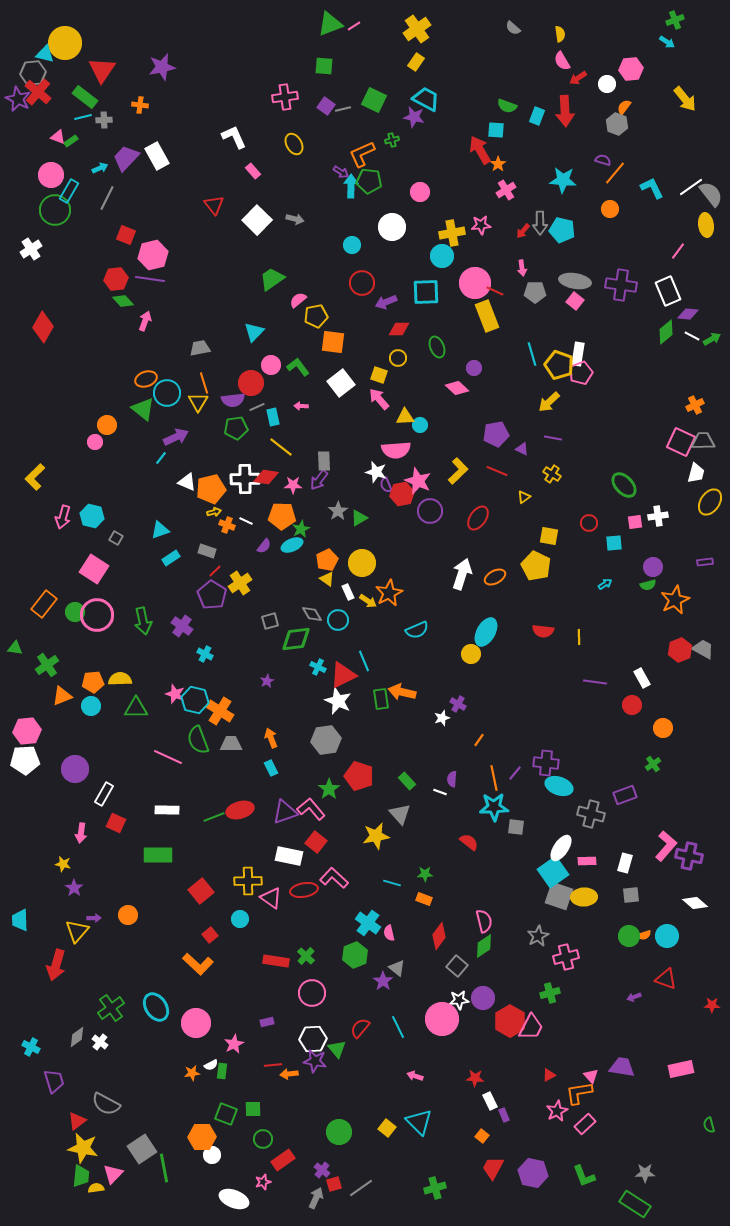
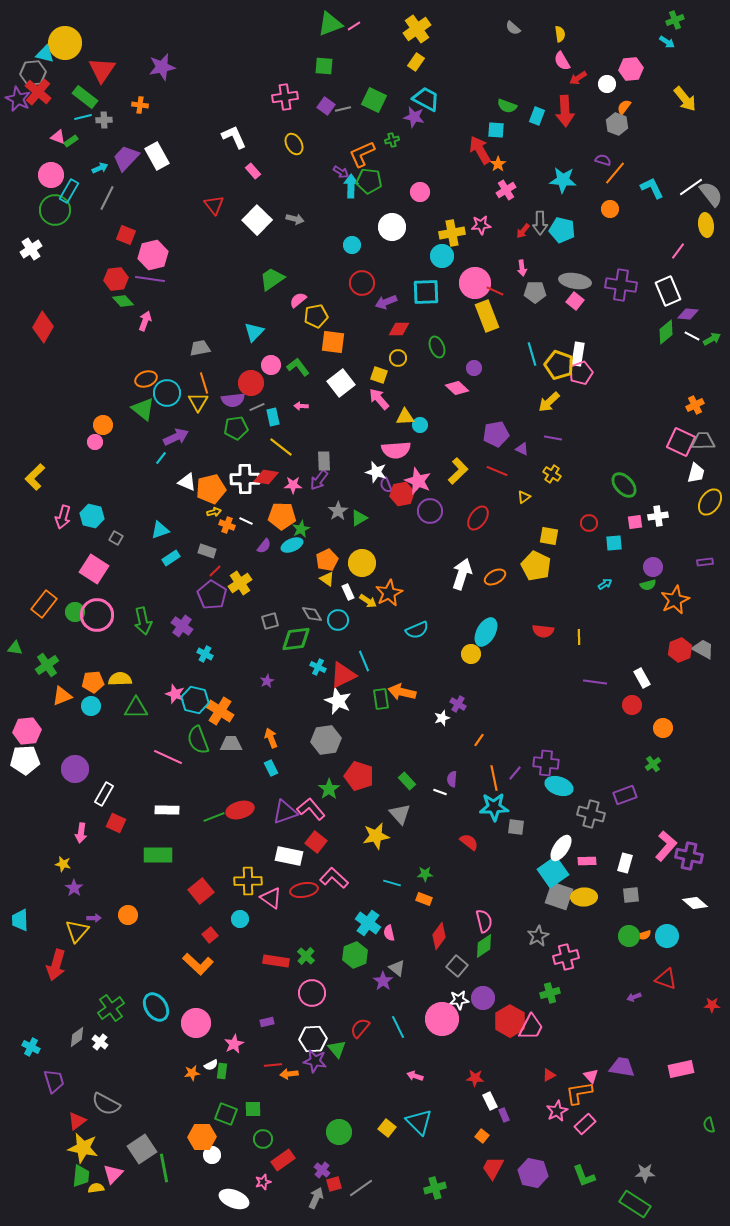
orange circle at (107, 425): moved 4 px left
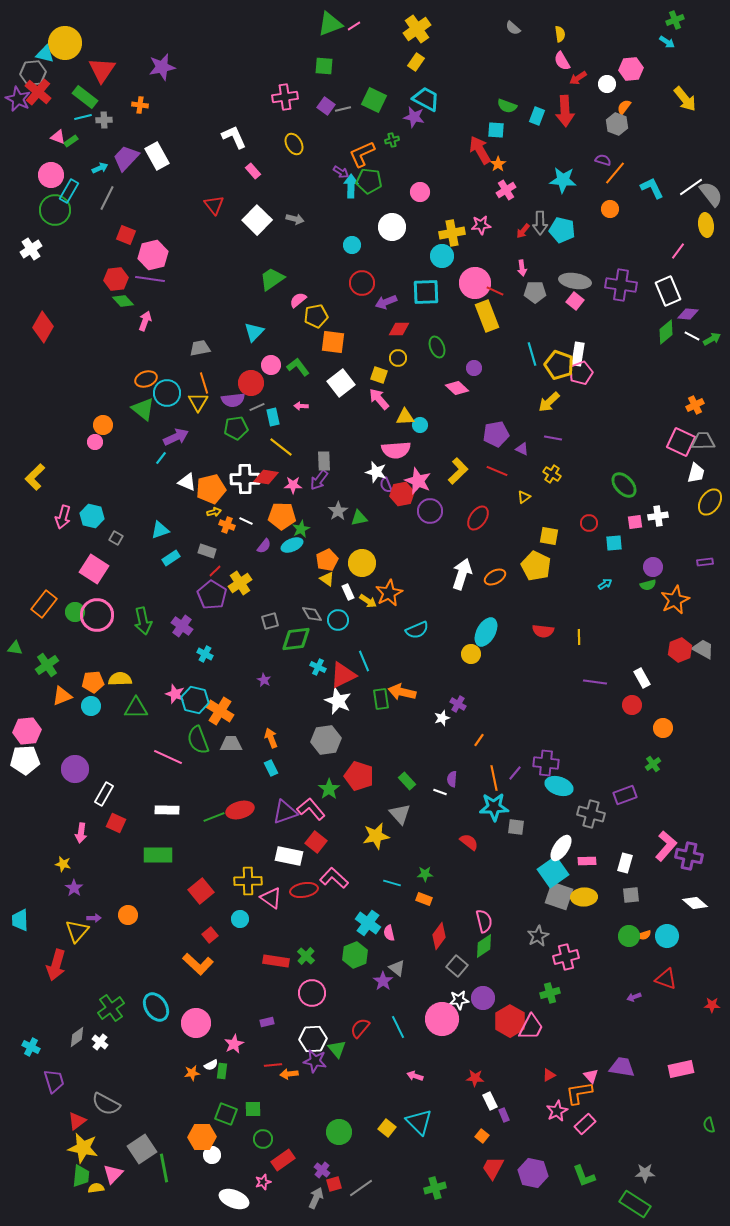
green triangle at (359, 518): rotated 18 degrees clockwise
purple star at (267, 681): moved 3 px left, 1 px up; rotated 16 degrees counterclockwise
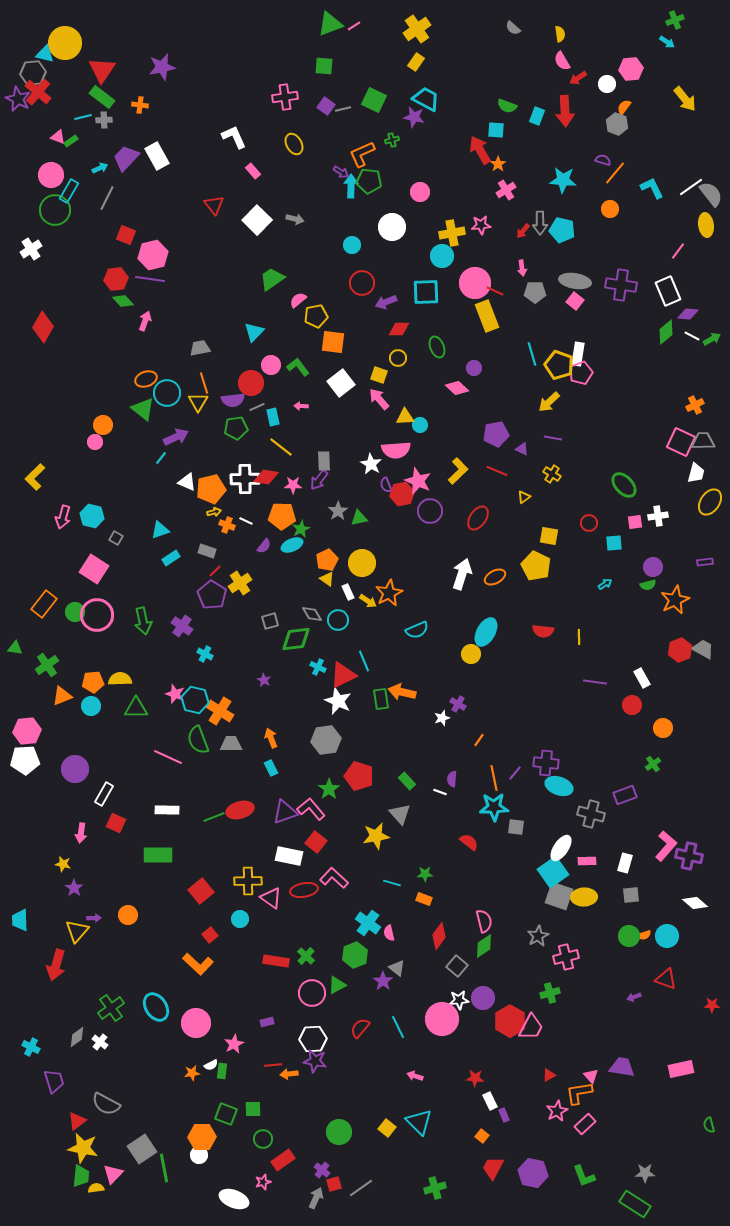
green rectangle at (85, 97): moved 17 px right
white star at (376, 472): moved 5 px left, 8 px up; rotated 15 degrees clockwise
green triangle at (337, 1049): moved 64 px up; rotated 42 degrees clockwise
white circle at (212, 1155): moved 13 px left
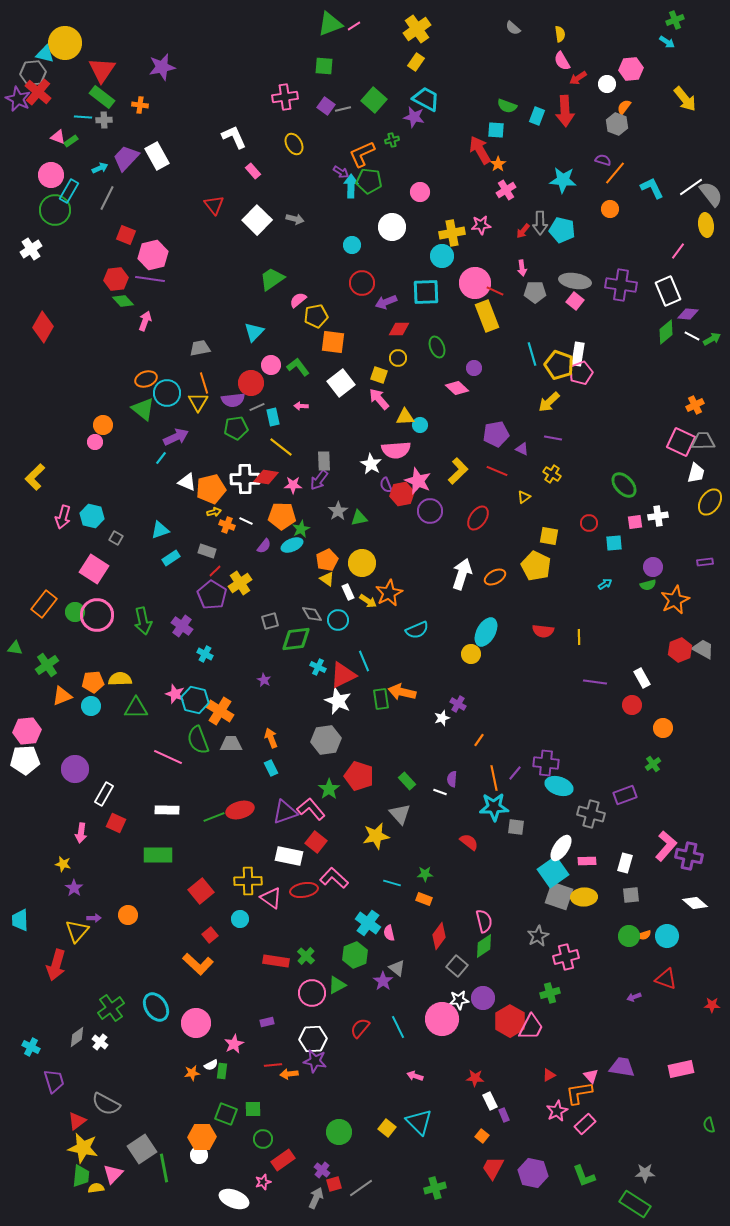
green square at (374, 100): rotated 15 degrees clockwise
cyan line at (83, 117): rotated 18 degrees clockwise
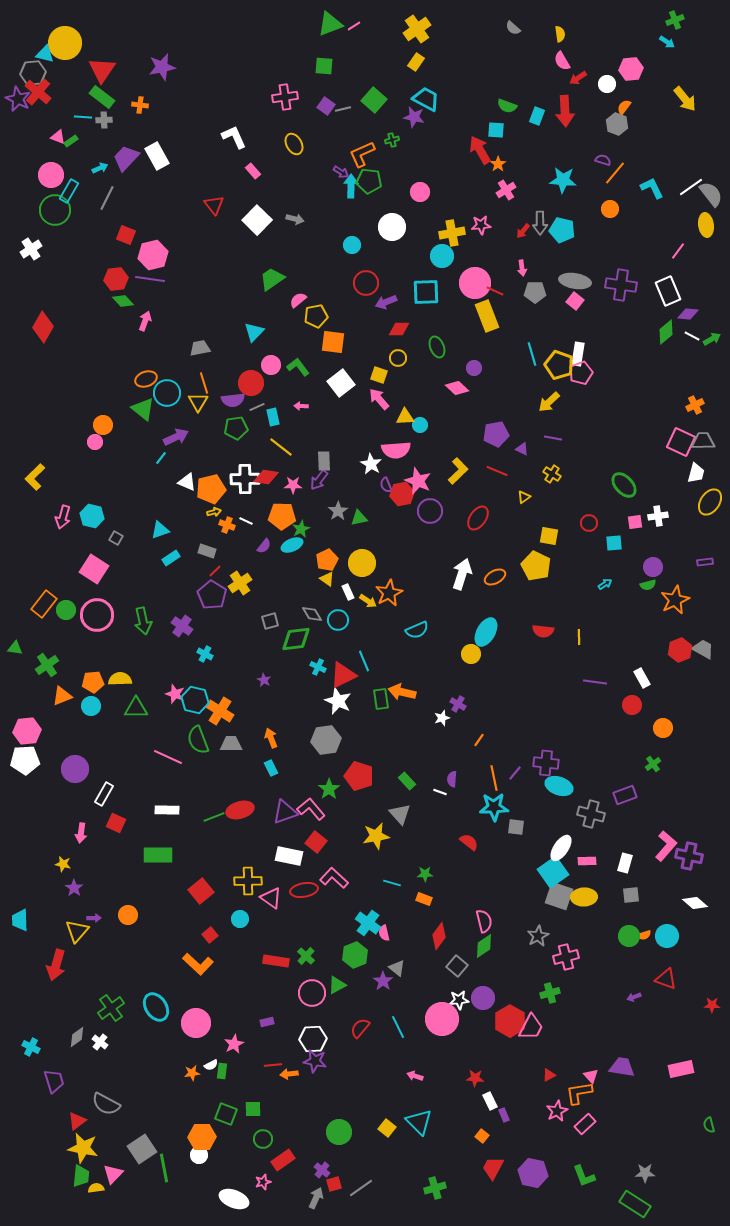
red circle at (362, 283): moved 4 px right
green circle at (75, 612): moved 9 px left, 2 px up
pink semicircle at (389, 933): moved 5 px left
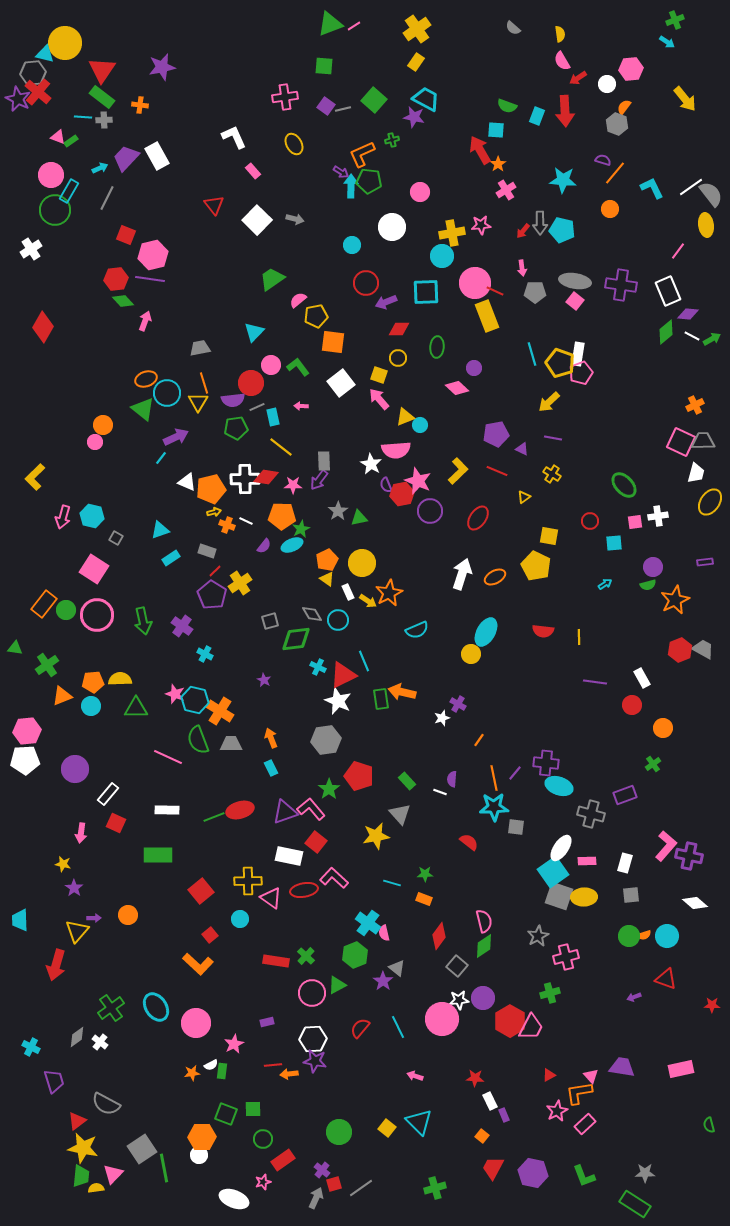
green ellipse at (437, 347): rotated 25 degrees clockwise
yellow pentagon at (559, 365): moved 1 px right, 2 px up
yellow triangle at (405, 417): rotated 18 degrees counterclockwise
red circle at (589, 523): moved 1 px right, 2 px up
white rectangle at (104, 794): moved 4 px right; rotated 10 degrees clockwise
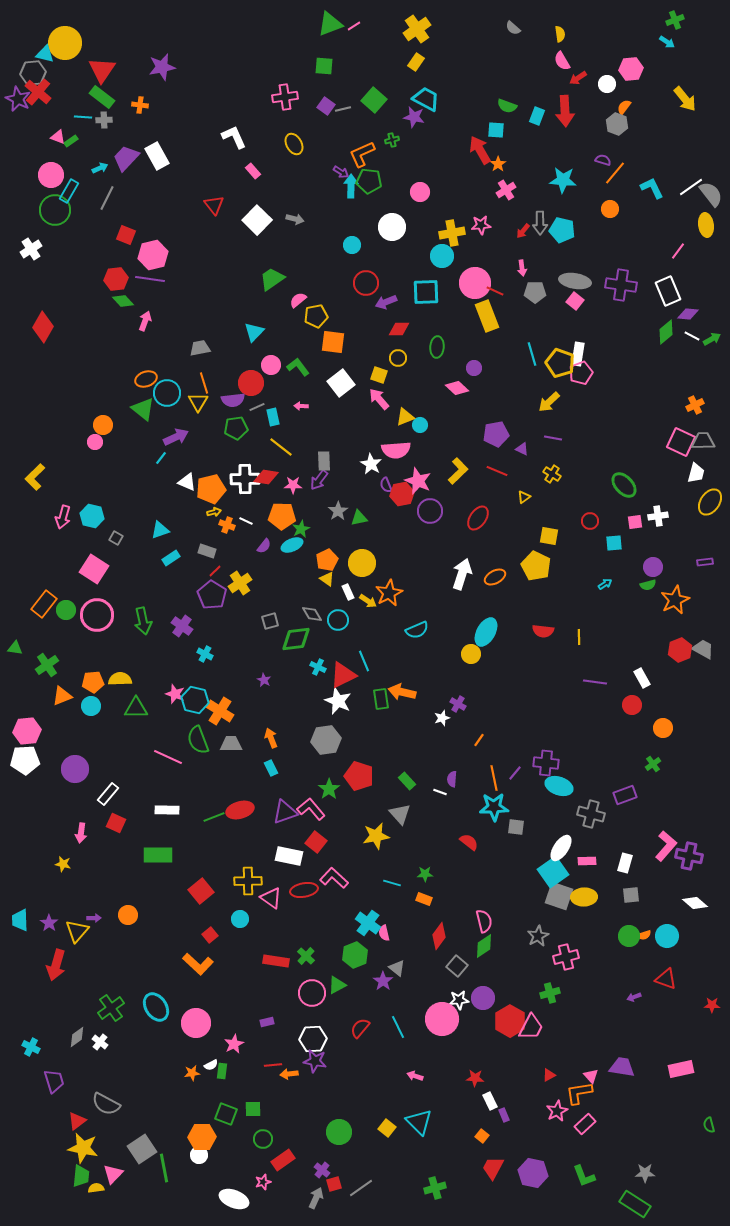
purple star at (74, 888): moved 25 px left, 35 px down
